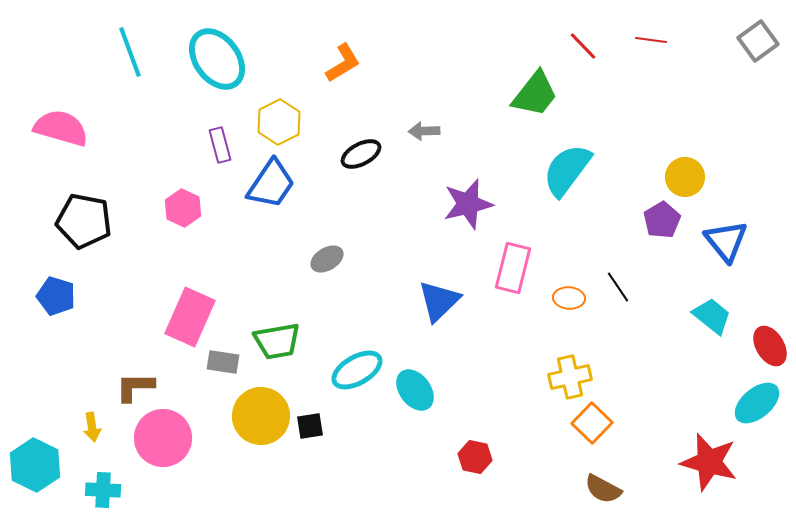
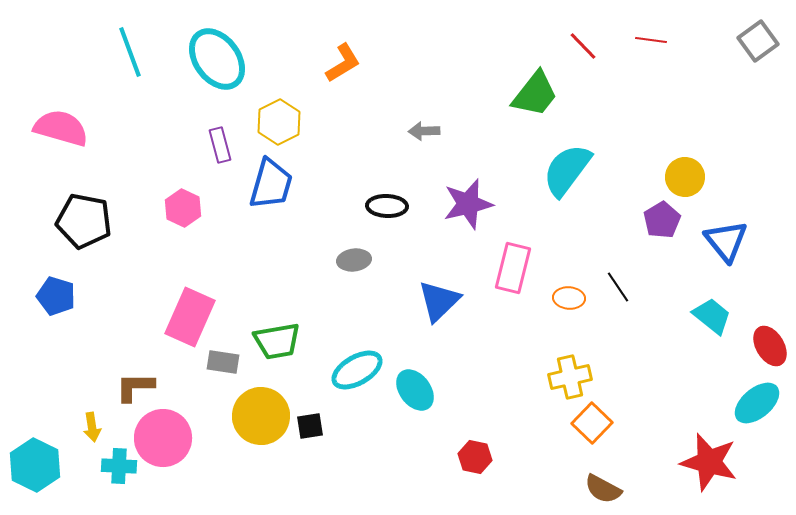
black ellipse at (361, 154): moved 26 px right, 52 px down; rotated 30 degrees clockwise
blue trapezoid at (271, 184): rotated 18 degrees counterclockwise
gray ellipse at (327, 259): moved 27 px right, 1 px down; rotated 24 degrees clockwise
cyan cross at (103, 490): moved 16 px right, 24 px up
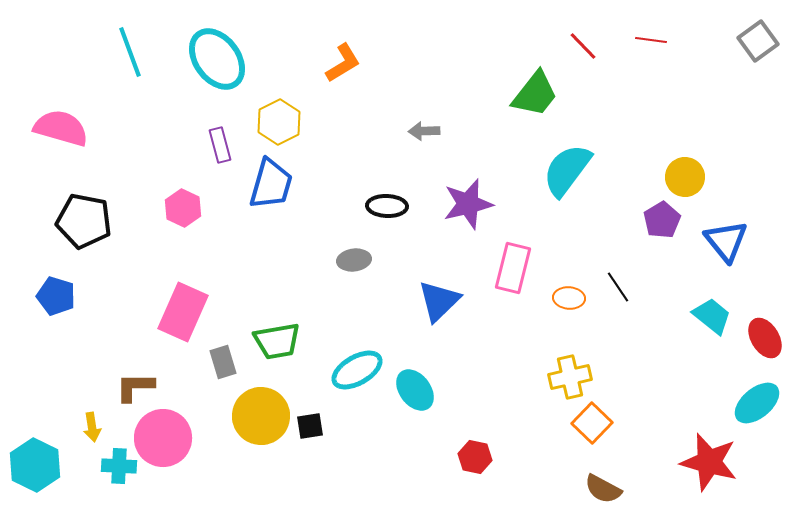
pink rectangle at (190, 317): moved 7 px left, 5 px up
red ellipse at (770, 346): moved 5 px left, 8 px up
gray rectangle at (223, 362): rotated 64 degrees clockwise
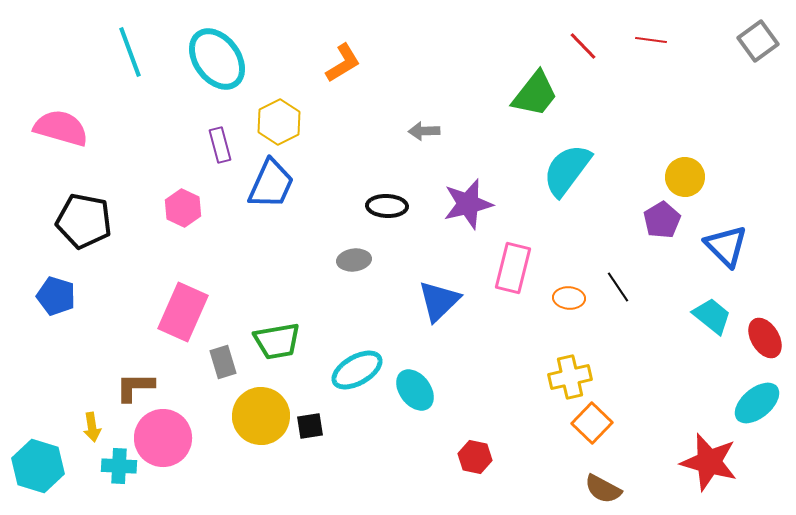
blue trapezoid at (271, 184): rotated 8 degrees clockwise
blue triangle at (726, 241): moved 5 px down; rotated 6 degrees counterclockwise
cyan hexagon at (35, 465): moved 3 px right, 1 px down; rotated 9 degrees counterclockwise
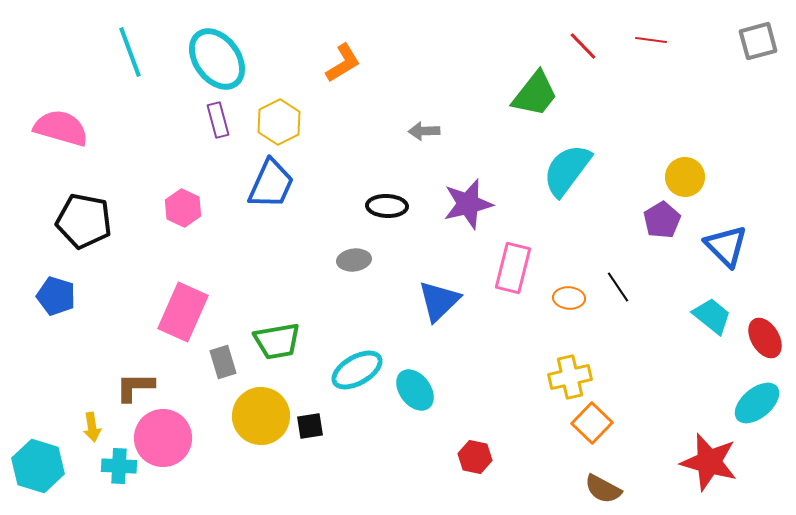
gray square at (758, 41): rotated 21 degrees clockwise
purple rectangle at (220, 145): moved 2 px left, 25 px up
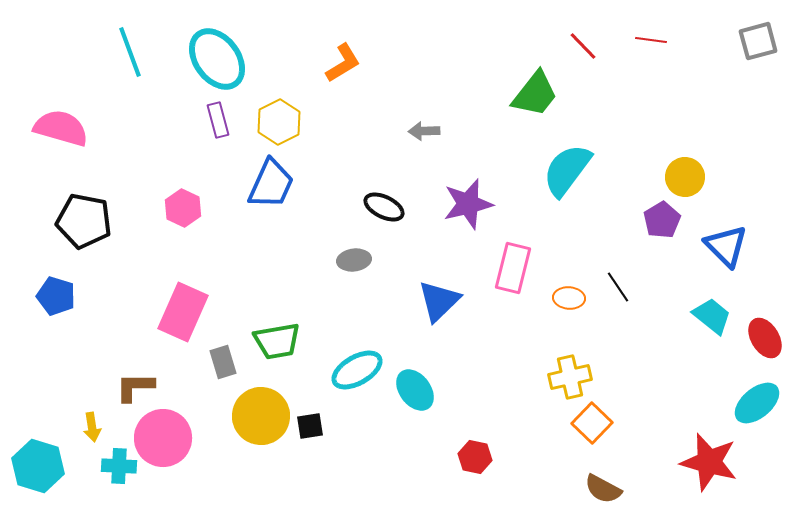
black ellipse at (387, 206): moved 3 px left, 1 px down; rotated 24 degrees clockwise
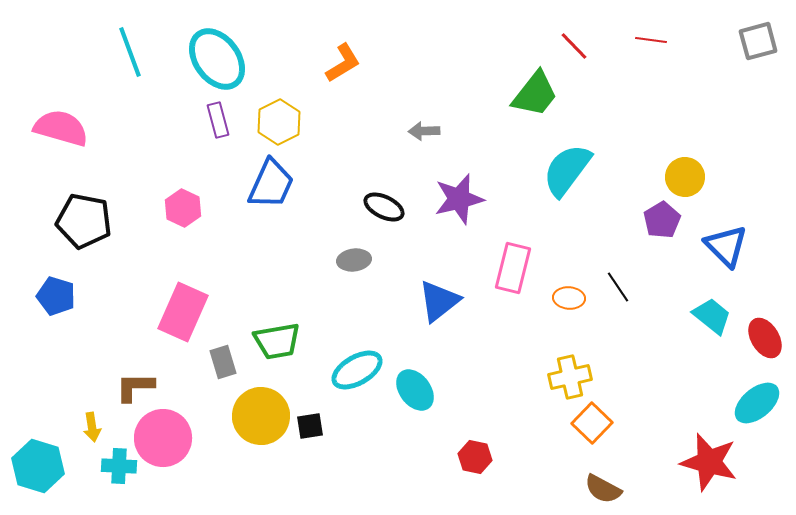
red line at (583, 46): moved 9 px left
purple star at (468, 204): moved 9 px left, 5 px up
blue triangle at (439, 301): rotated 6 degrees clockwise
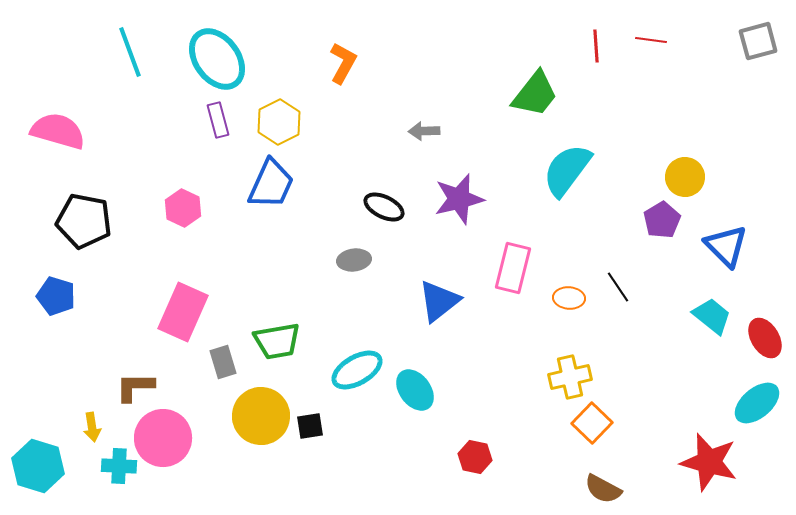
red line at (574, 46): moved 22 px right; rotated 40 degrees clockwise
orange L-shape at (343, 63): rotated 30 degrees counterclockwise
pink semicircle at (61, 128): moved 3 px left, 3 px down
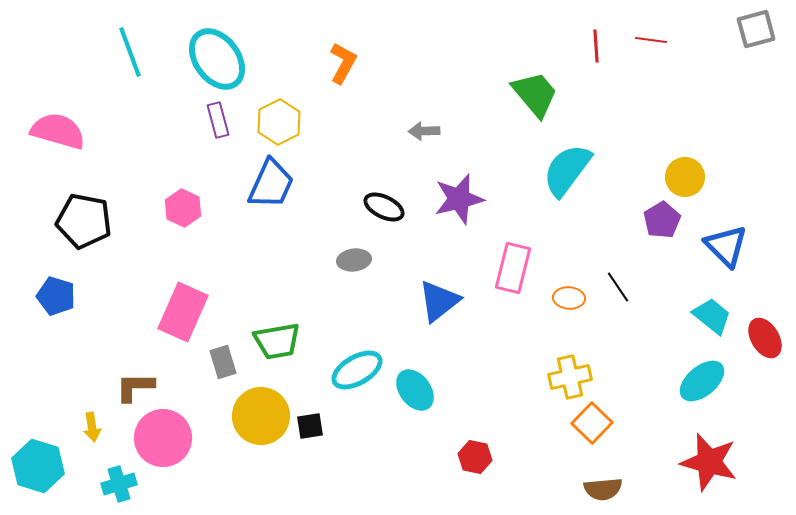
gray square at (758, 41): moved 2 px left, 12 px up
green trapezoid at (535, 94): rotated 78 degrees counterclockwise
cyan ellipse at (757, 403): moved 55 px left, 22 px up
cyan cross at (119, 466): moved 18 px down; rotated 20 degrees counterclockwise
brown semicircle at (603, 489): rotated 33 degrees counterclockwise
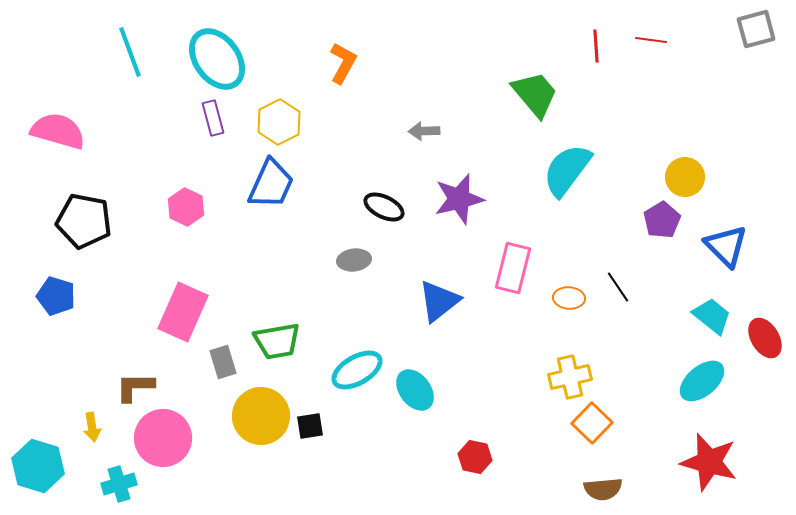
purple rectangle at (218, 120): moved 5 px left, 2 px up
pink hexagon at (183, 208): moved 3 px right, 1 px up
